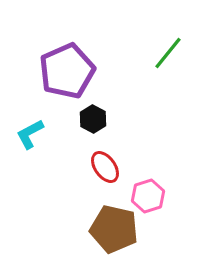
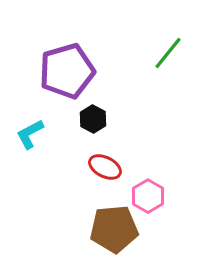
purple pentagon: rotated 8 degrees clockwise
red ellipse: rotated 28 degrees counterclockwise
pink hexagon: rotated 12 degrees counterclockwise
brown pentagon: rotated 18 degrees counterclockwise
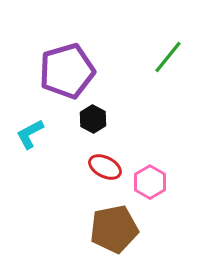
green line: moved 4 px down
pink hexagon: moved 2 px right, 14 px up
brown pentagon: rotated 6 degrees counterclockwise
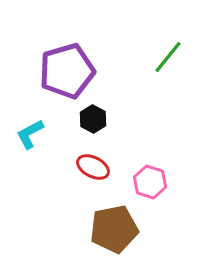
red ellipse: moved 12 px left
pink hexagon: rotated 12 degrees counterclockwise
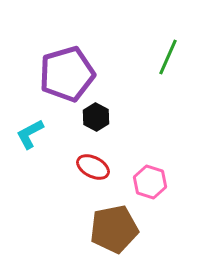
green line: rotated 15 degrees counterclockwise
purple pentagon: moved 3 px down
black hexagon: moved 3 px right, 2 px up
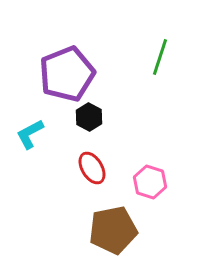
green line: moved 8 px left; rotated 6 degrees counterclockwise
purple pentagon: rotated 6 degrees counterclockwise
black hexagon: moved 7 px left
red ellipse: moved 1 px left, 1 px down; rotated 32 degrees clockwise
brown pentagon: moved 1 px left, 1 px down
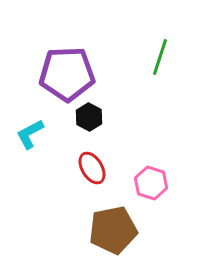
purple pentagon: rotated 20 degrees clockwise
pink hexagon: moved 1 px right, 1 px down
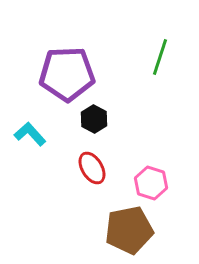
black hexagon: moved 5 px right, 2 px down
cyan L-shape: rotated 76 degrees clockwise
brown pentagon: moved 16 px right
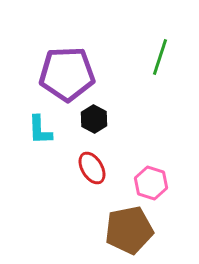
cyan L-shape: moved 10 px right, 4 px up; rotated 140 degrees counterclockwise
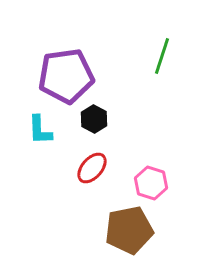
green line: moved 2 px right, 1 px up
purple pentagon: moved 1 px left, 2 px down; rotated 6 degrees counterclockwise
red ellipse: rotated 72 degrees clockwise
